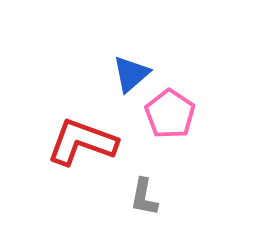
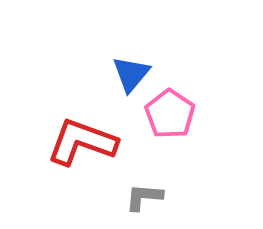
blue triangle: rotated 9 degrees counterclockwise
gray L-shape: rotated 84 degrees clockwise
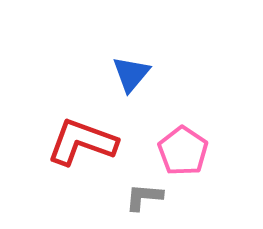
pink pentagon: moved 13 px right, 37 px down
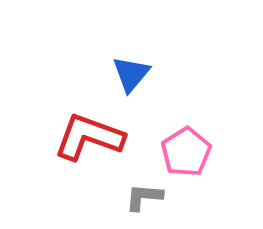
red L-shape: moved 7 px right, 5 px up
pink pentagon: moved 3 px right, 1 px down; rotated 6 degrees clockwise
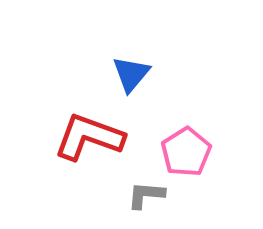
gray L-shape: moved 2 px right, 2 px up
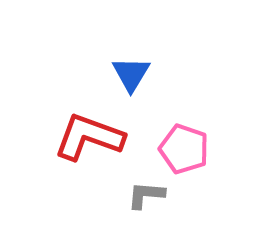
blue triangle: rotated 9 degrees counterclockwise
pink pentagon: moved 2 px left, 3 px up; rotated 21 degrees counterclockwise
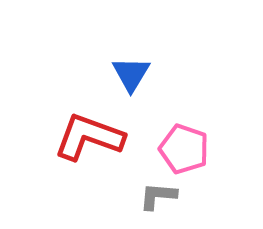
gray L-shape: moved 12 px right, 1 px down
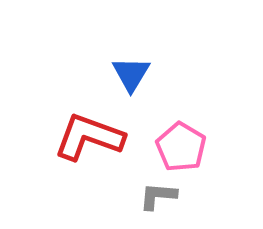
pink pentagon: moved 3 px left, 2 px up; rotated 12 degrees clockwise
